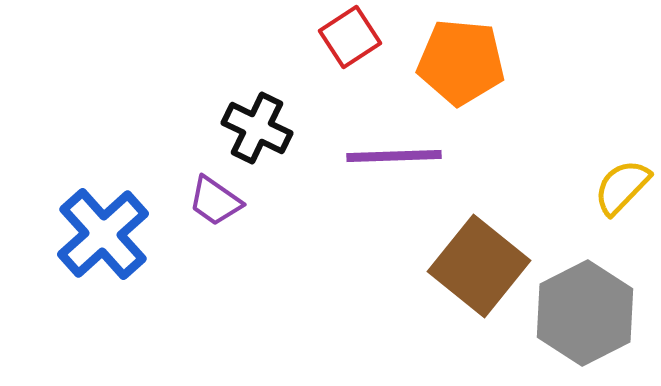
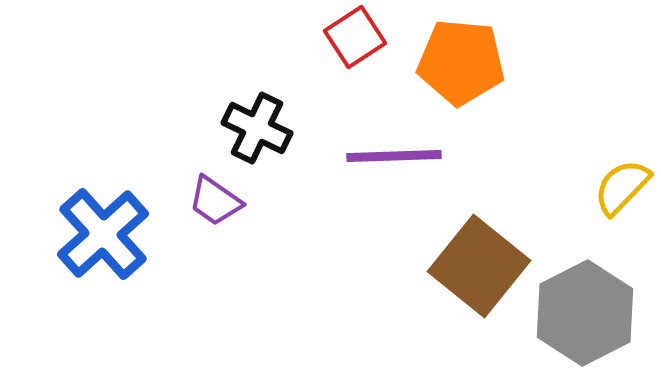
red square: moved 5 px right
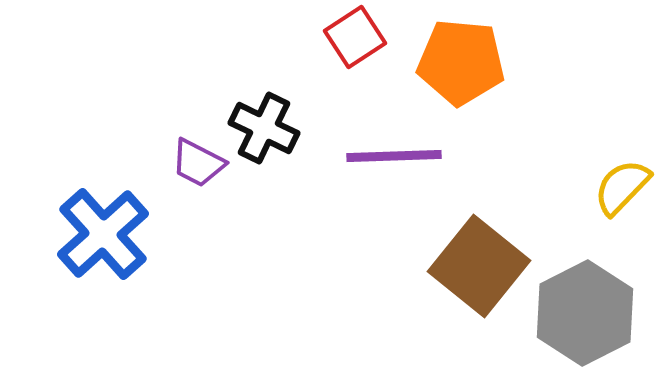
black cross: moved 7 px right
purple trapezoid: moved 17 px left, 38 px up; rotated 8 degrees counterclockwise
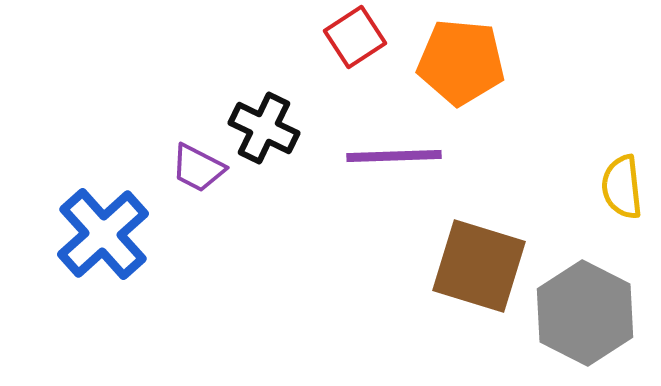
purple trapezoid: moved 5 px down
yellow semicircle: rotated 50 degrees counterclockwise
brown square: rotated 22 degrees counterclockwise
gray hexagon: rotated 6 degrees counterclockwise
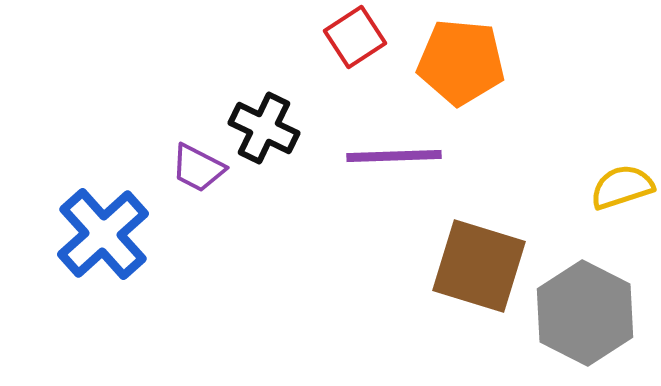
yellow semicircle: rotated 78 degrees clockwise
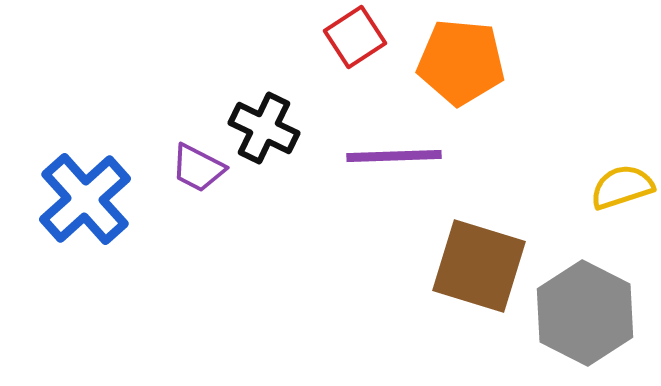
blue cross: moved 18 px left, 35 px up
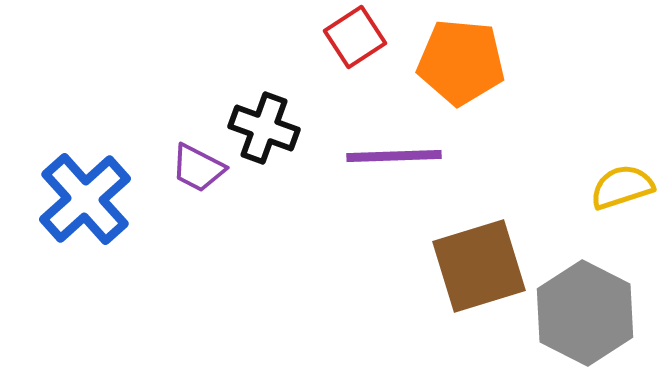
black cross: rotated 6 degrees counterclockwise
brown square: rotated 34 degrees counterclockwise
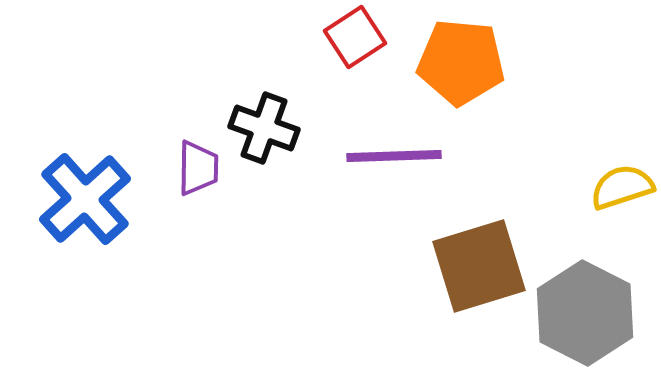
purple trapezoid: rotated 116 degrees counterclockwise
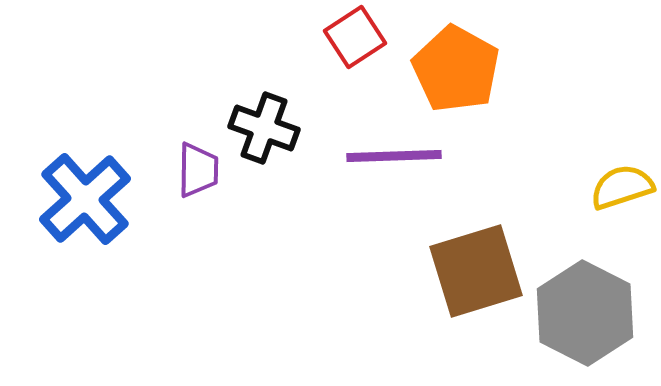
orange pentagon: moved 5 px left, 7 px down; rotated 24 degrees clockwise
purple trapezoid: moved 2 px down
brown square: moved 3 px left, 5 px down
